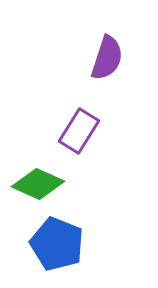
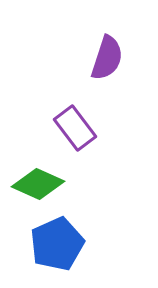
purple rectangle: moved 4 px left, 3 px up; rotated 69 degrees counterclockwise
blue pentagon: rotated 26 degrees clockwise
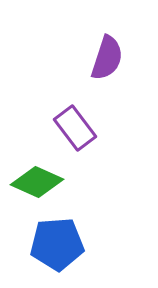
green diamond: moved 1 px left, 2 px up
blue pentagon: rotated 20 degrees clockwise
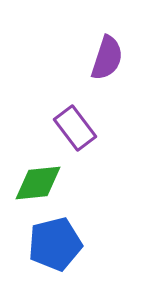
green diamond: moved 1 px right, 1 px down; rotated 30 degrees counterclockwise
blue pentagon: moved 2 px left; rotated 10 degrees counterclockwise
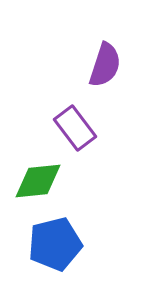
purple semicircle: moved 2 px left, 7 px down
green diamond: moved 2 px up
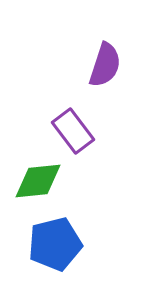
purple rectangle: moved 2 px left, 3 px down
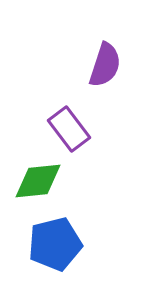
purple rectangle: moved 4 px left, 2 px up
